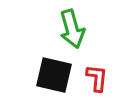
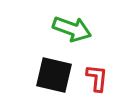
green arrow: rotated 54 degrees counterclockwise
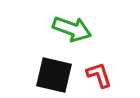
red L-shape: moved 2 px right, 3 px up; rotated 24 degrees counterclockwise
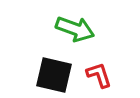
green arrow: moved 3 px right
